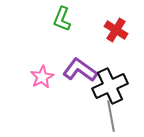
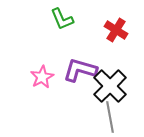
green L-shape: rotated 45 degrees counterclockwise
purple L-shape: rotated 20 degrees counterclockwise
black cross: rotated 20 degrees counterclockwise
gray line: moved 1 px left, 1 px down
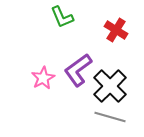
green L-shape: moved 2 px up
purple L-shape: moved 2 px left; rotated 52 degrees counterclockwise
pink star: moved 1 px right, 1 px down
gray line: rotated 64 degrees counterclockwise
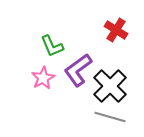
green L-shape: moved 10 px left, 29 px down
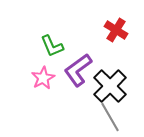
gray line: rotated 44 degrees clockwise
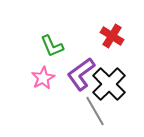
red cross: moved 4 px left, 6 px down
purple L-shape: moved 3 px right, 4 px down
black cross: moved 1 px left, 2 px up
gray line: moved 15 px left, 6 px up
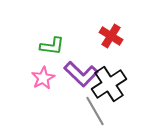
red cross: moved 1 px left
green L-shape: rotated 60 degrees counterclockwise
purple L-shape: rotated 100 degrees counterclockwise
black cross: rotated 12 degrees clockwise
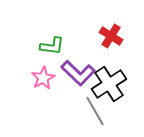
purple L-shape: moved 3 px left, 1 px up
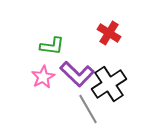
red cross: moved 2 px left, 3 px up
purple L-shape: moved 1 px left, 1 px down
pink star: moved 1 px up
gray line: moved 7 px left, 2 px up
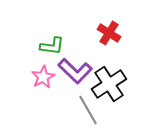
purple L-shape: moved 2 px left, 3 px up
gray line: moved 1 px down
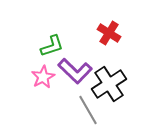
green L-shape: rotated 25 degrees counterclockwise
